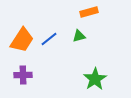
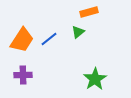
green triangle: moved 1 px left, 4 px up; rotated 24 degrees counterclockwise
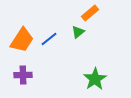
orange rectangle: moved 1 px right, 1 px down; rotated 24 degrees counterclockwise
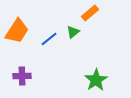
green triangle: moved 5 px left
orange trapezoid: moved 5 px left, 9 px up
purple cross: moved 1 px left, 1 px down
green star: moved 1 px right, 1 px down
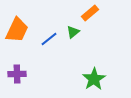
orange trapezoid: moved 1 px up; rotated 8 degrees counterclockwise
purple cross: moved 5 px left, 2 px up
green star: moved 2 px left, 1 px up
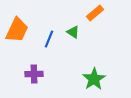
orange rectangle: moved 5 px right
green triangle: rotated 48 degrees counterclockwise
blue line: rotated 30 degrees counterclockwise
purple cross: moved 17 px right
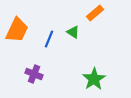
purple cross: rotated 24 degrees clockwise
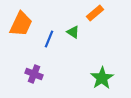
orange trapezoid: moved 4 px right, 6 px up
green star: moved 8 px right, 1 px up
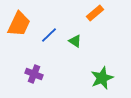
orange trapezoid: moved 2 px left
green triangle: moved 2 px right, 9 px down
blue line: moved 4 px up; rotated 24 degrees clockwise
green star: rotated 10 degrees clockwise
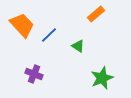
orange rectangle: moved 1 px right, 1 px down
orange trapezoid: moved 3 px right, 1 px down; rotated 68 degrees counterclockwise
green triangle: moved 3 px right, 5 px down
